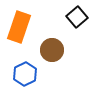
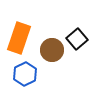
black square: moved 22 px down
orange rectangle: moved 11 px down
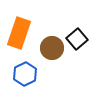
orange rectangle: moved 5 px up
brown circle: moved 2 px up
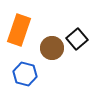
orange rectangle: moved 3 px up
blue hexagon: rotated 20 degrees counterclockwise
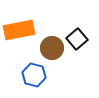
orange rectangle: rotated 60 degrees clockwise
blue hexagon: moved 9 px right, 1 px down
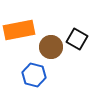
black square: rotated 20 degrees counterclockwise
brown circle: moved 1 px left, 1 px up
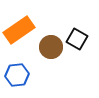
orange rectangle: rotated 24 degrees counterclockwise
blue hexagon: moved 17 px left; rotated 20 degrees counterclockwise
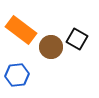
orange rectangle: moved 2 px right; rotated 72 degrees clockwise
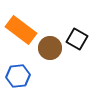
brown circle: moved 1 px left, 1 px down
blue hexagon: moved 1 px right, 1 px down
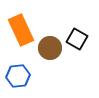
orange rectangle: rotated 28 degrees clockwise
